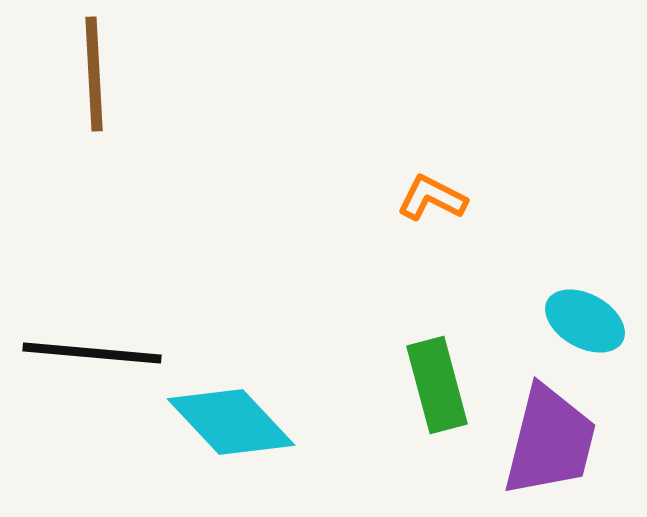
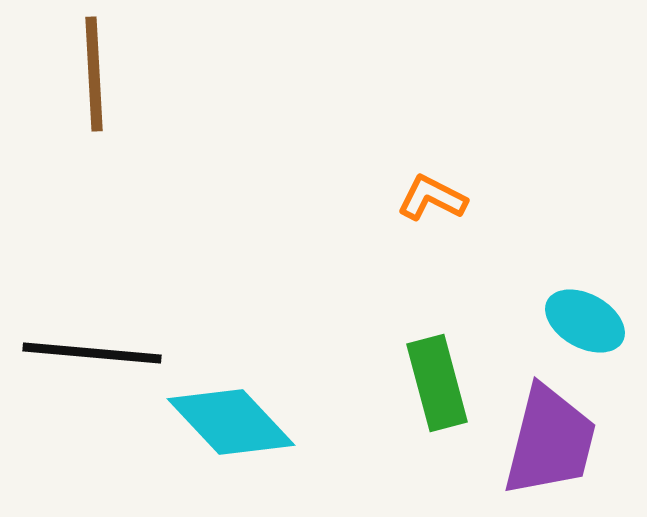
green rectangle: moved 2 px up
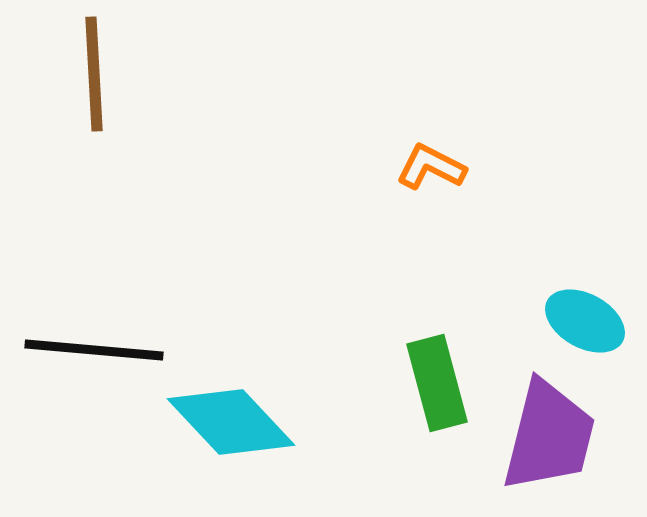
orange L-shape: moved 1 px left, 31 px up
black line: moved 2 px right, 3 px up
purple trapezoid: moved 1 px left, 5 px up
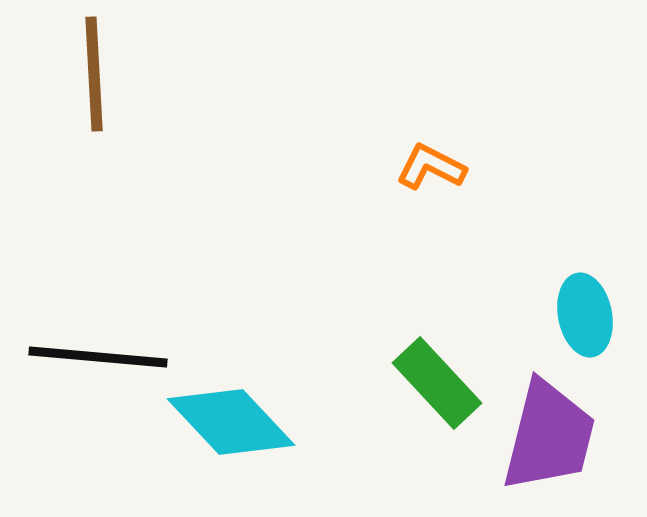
cyan ellipse: moved 6 px up; rotated 50 degrees clockwise
black line: moved 4 px right, 7 px down
green rectangle: rotated 28 degrees counterclockwise
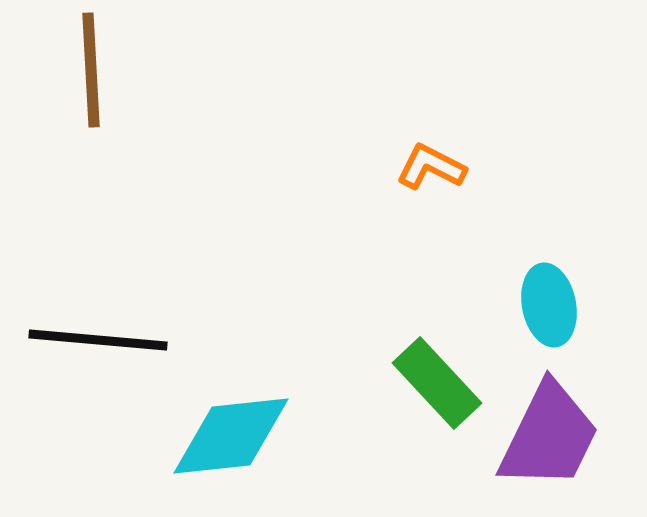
brown line: moved 3 px left, 4 px up
cyan ellipse: moved 36 px left, 10 px up
black line: moved 17 px up
cyan diamond: moved 14 px down; rotated 53 degrees counterclockwise
purple trapezoid: rotated 12 degrees clockwise
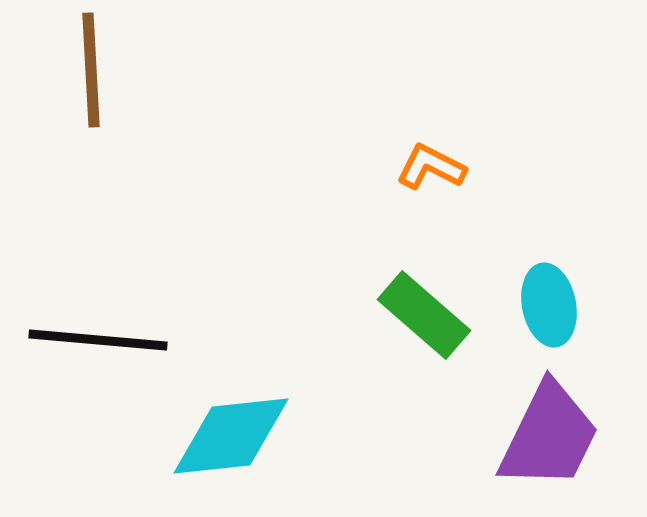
green rectangle: moved 13 px left, 68 px up; rotated 6 degrees counterclockwise
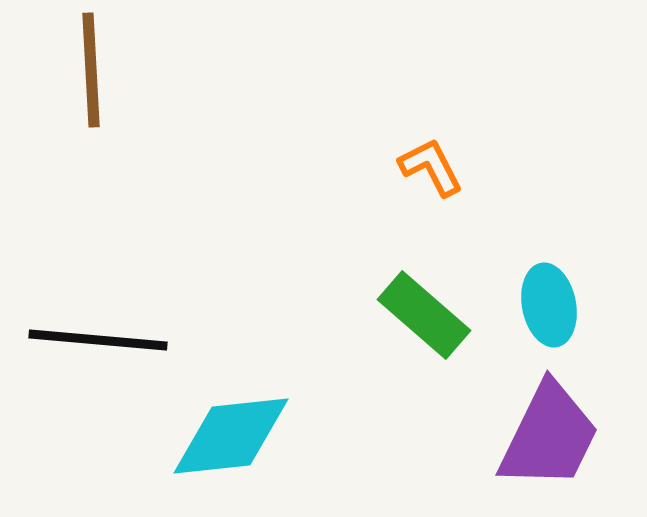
orange L-shape: rotated 36 degrees clockwise
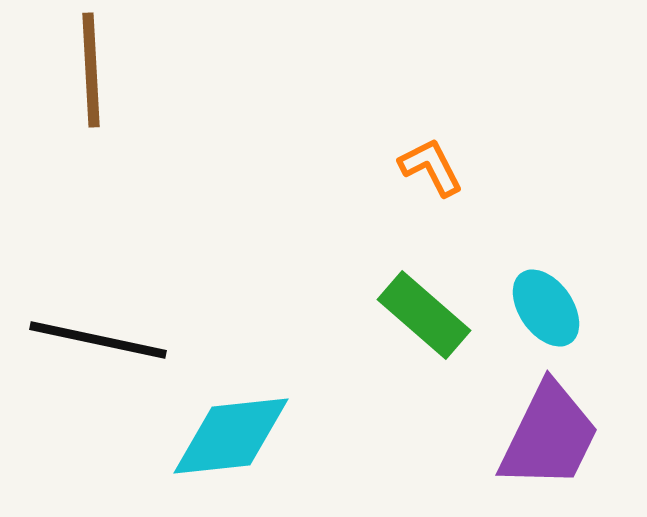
cyan ellipse: moved 3 px left, 3 px down; rotated 24 degrees counterclockwise
black line: rotated 7 degrees clockwise
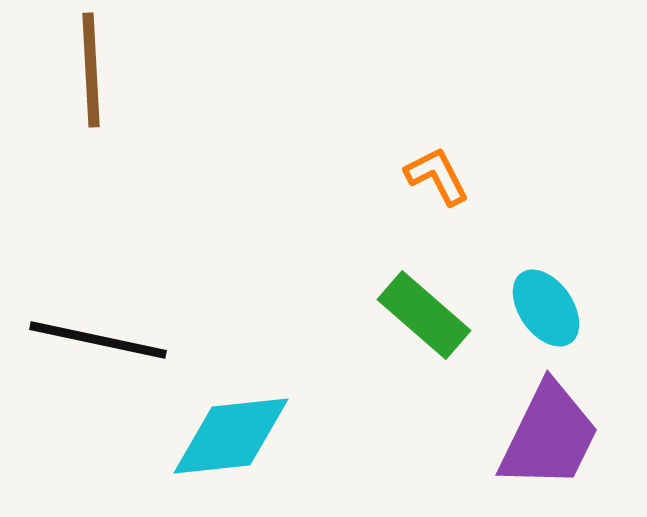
orange L-shape: moved 6 px right, 9 px down
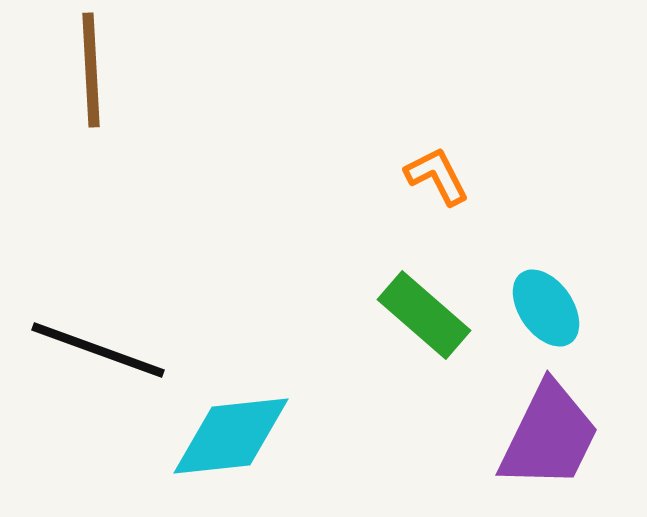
black line: moved 10 px down; rotated 8 degrees clockwise
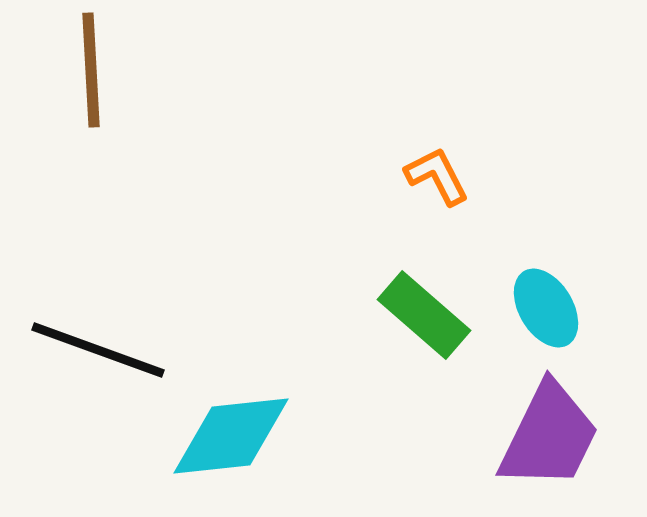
cyan ellipse: rotated 4 degrees clockwise
